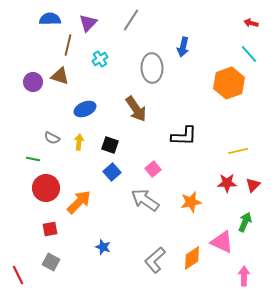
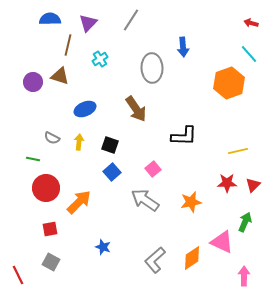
blue arrow: rotated 18 degrees counterclockwise
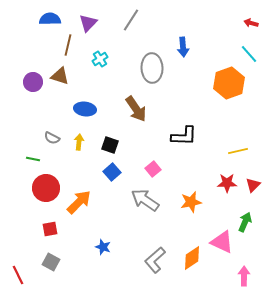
blue ellipse: rotated 30 degrees clockwise
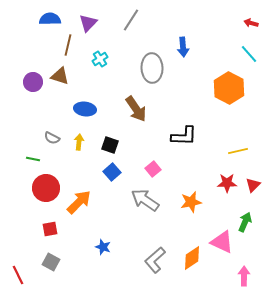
orange hexagon: moved 5 px down; rotated 12 degrees counterclockwise
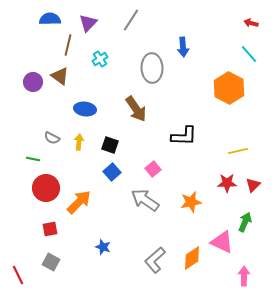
brown triangle: rotated 18 degrees clockwise
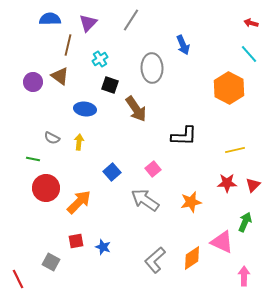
blue arrow: moved 2 px up; rotated 18 degrees counterclockwise
black square: moved 60 px up
yellow line: moved 3 px left, 1 px up
red square: moved 26 px right, 12 px down
red line: moved 4 px down
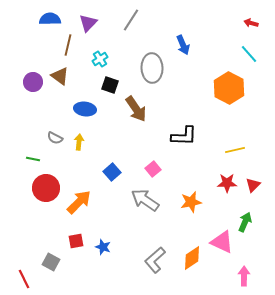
gray semicircle: moved 3 px right
red line: moved 6 px right
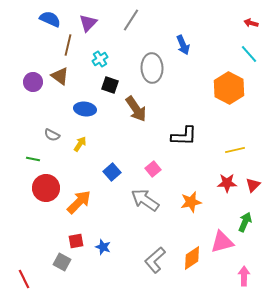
blue semicircle: rotated 25 degrees clockwise
gray semicircle: moved 3 px left, 3 px up
yellow arrow: moved 1 px right, 2 px down; rotated 28 degrees clockwise
pink triangle: rotated 40 degrees counterclockwise
gray square: moved 11 px right
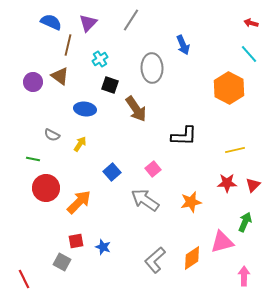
blue semicircle: moved 1 px right, 3 px down
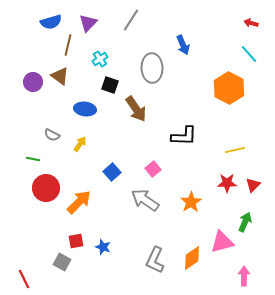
blue semicircle: rotated 140 degrees clockwise
orange star: rotated 20 degrees counterclockwise
gray L-shape: rotated 24 degrees counterclockwise
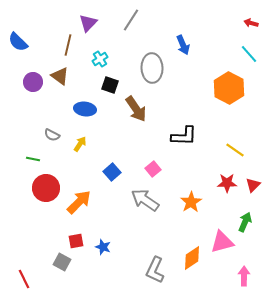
blue semicircle: moved 33 px left, 20 px down; rotated 60 degrees clockwise
yellow line: rotated 48 degrees clockwise
gray L-shape: moved 10 px down
